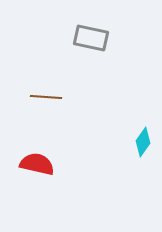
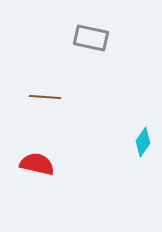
brown line: moved 1 px left
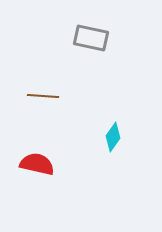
brown line: moved 2 px left, 1 px up
cyan diamond: moved 30 px left, 5 px up
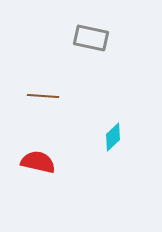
cyan diamond: rotated 12 degrees clockwise
red semicircle: moved 1 px right, 2 px up
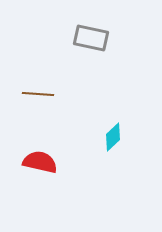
brown line: moved 5 px left, 2 px up
red semicircle: moved 2 px right
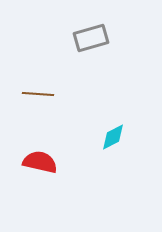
gray rectangle: rotated 28 degrees counterclockwise
cyan diamond: rotated 16 degrees clockwise
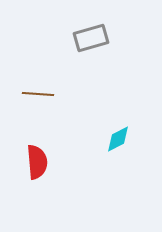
cyan diamond: moved 5 px right, 2 px down
red semicircle: moved 3 px left; rotated 72 degrees clockwise
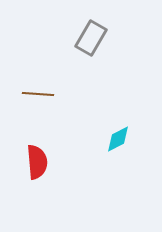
gray rectangle: rotated 44 degrees counterclockwise
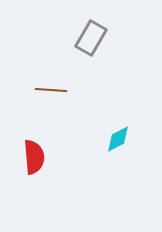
brown line: moved 13 px right, 4 px up
red semicircle: moved 3 px left, 5 px up
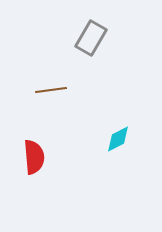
brown line: rotated 12 degrees counterclockwise
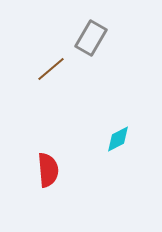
brown line: moved 21 px up; rotated 32 degrees counterclockwise
red semicircle: moved 14 px right, 13 px down
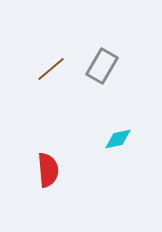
gray rectangle: moved 11 px right, 28 px down
cyan diamond: rotated 16 degrees clockwise
